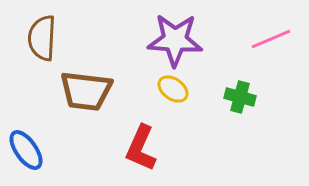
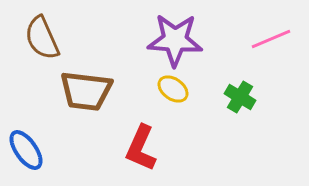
brown semicircle: rotated 27 degrees counterclockwise
green cross: rotated 16 degrees clockwise
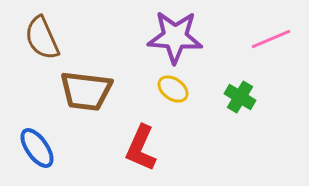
purple star: moved 3 px up
blue ellipse: moved 11 px right, 2 px up
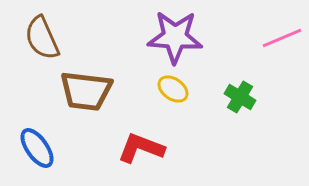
pink line: moved 11 px right, 1 px up
red L-shape: rotated 87 degrees clockwise
